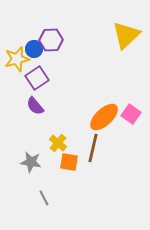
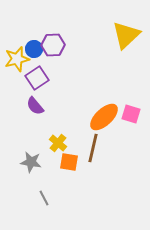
purple hexagon: moved 2 px right, 5 px down
pink square: rotated 18 degrees counterclockwise
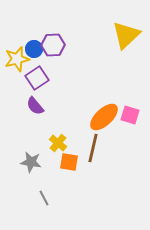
pink square: moved 1 px left, 1 px down
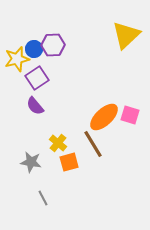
brown line: moved 4 px up; rotated 44 degrees counterclockwise
orange square: rotated 24 degrees counterclockwise
gray line: moved 1 px left
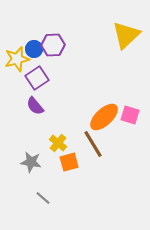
gray line: rotated 21 degrees counterclockwise
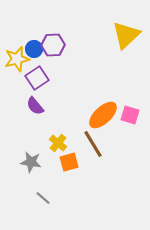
orange ellipse: moved 1 px left, 2 px up
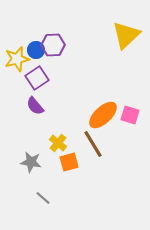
blue circle: moved 2 px right, 1 px down
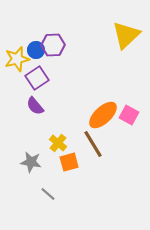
pink square: moved 1 px left; rotated 12 degrees clockwise
gray line: moved 5 px right, 4 px up
